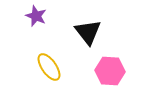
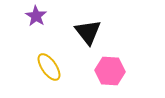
purple star: rotated 10 degrees clockwise
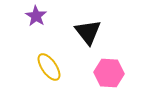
pink hexagon: moved 1 px left, 2 px down
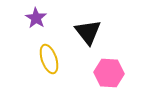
purple star: moved 2 px down
yellow ellipse: moved 8 px up; rotated 16 degrees clockwise
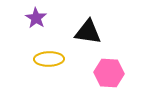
black triangle: rotated 44 degrees counterclockwise
yellow ellipse: rotated 72 degrees counterclockwise
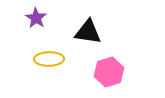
pink hexagon: moved 1 px up; rotated 20 degrees counterclockwise
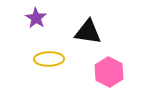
pink hexagon: rotated 16 degrees counterclockwise
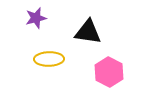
purple star: rotated 25 degrees clockwise
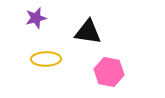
yellow ellipse: moved 3 px left
pink hexagon: rotated 16 degrees counterclockwise
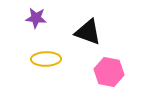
purple star: rotated 20 degrees clockwise
black triangle: rotated 12 degrees clockwise
